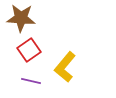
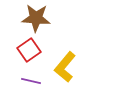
brown star: moved 15 px right
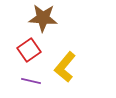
brown star: moved 7 px right
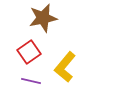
brown star: rotated 16 degrees counterclockwise
red square: moved 2 px down
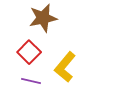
red square: rotated 10 degrees counterclockwise
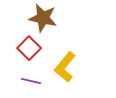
brown star: rotated 24 degrees clockwise
red square: moved 4 px up
